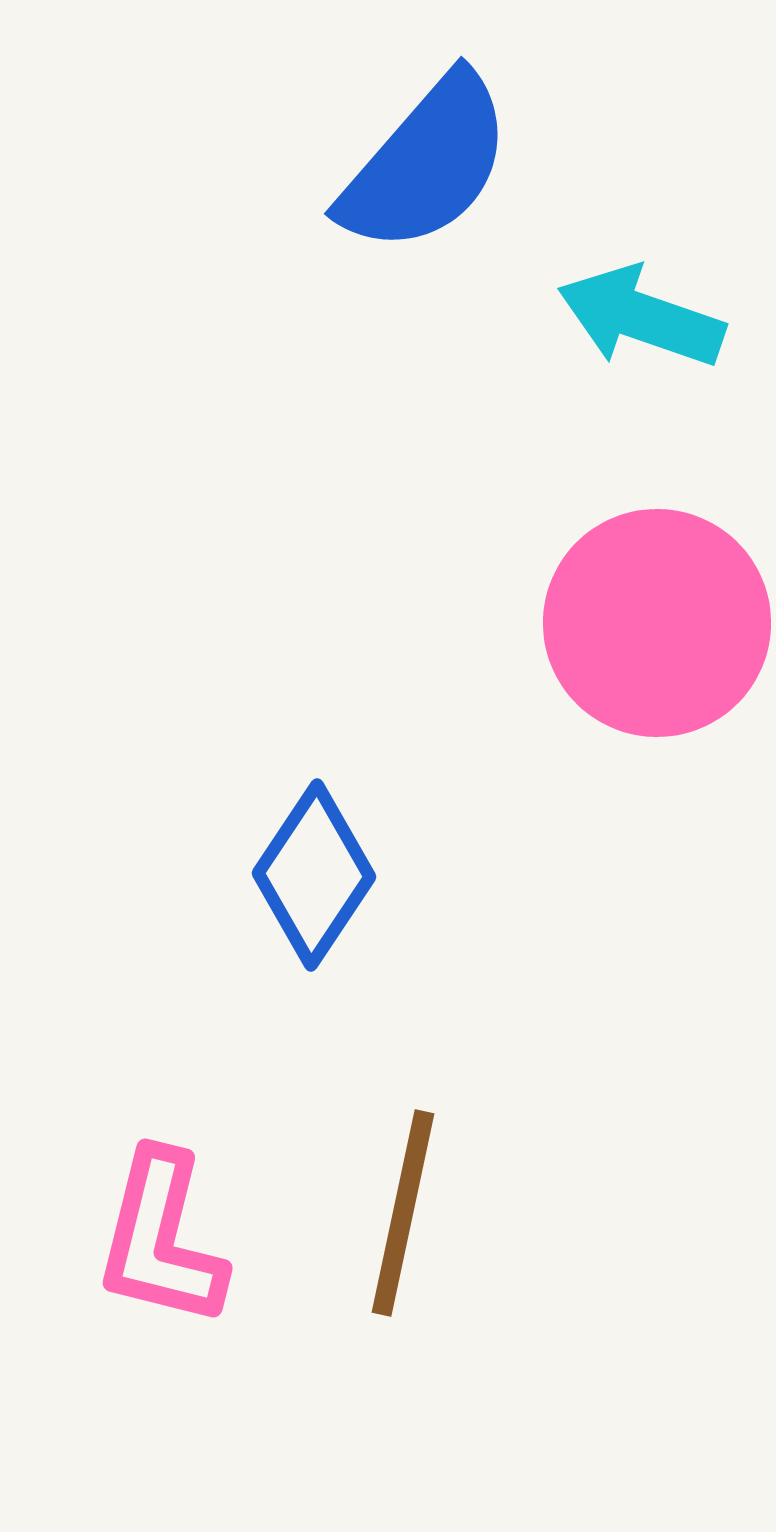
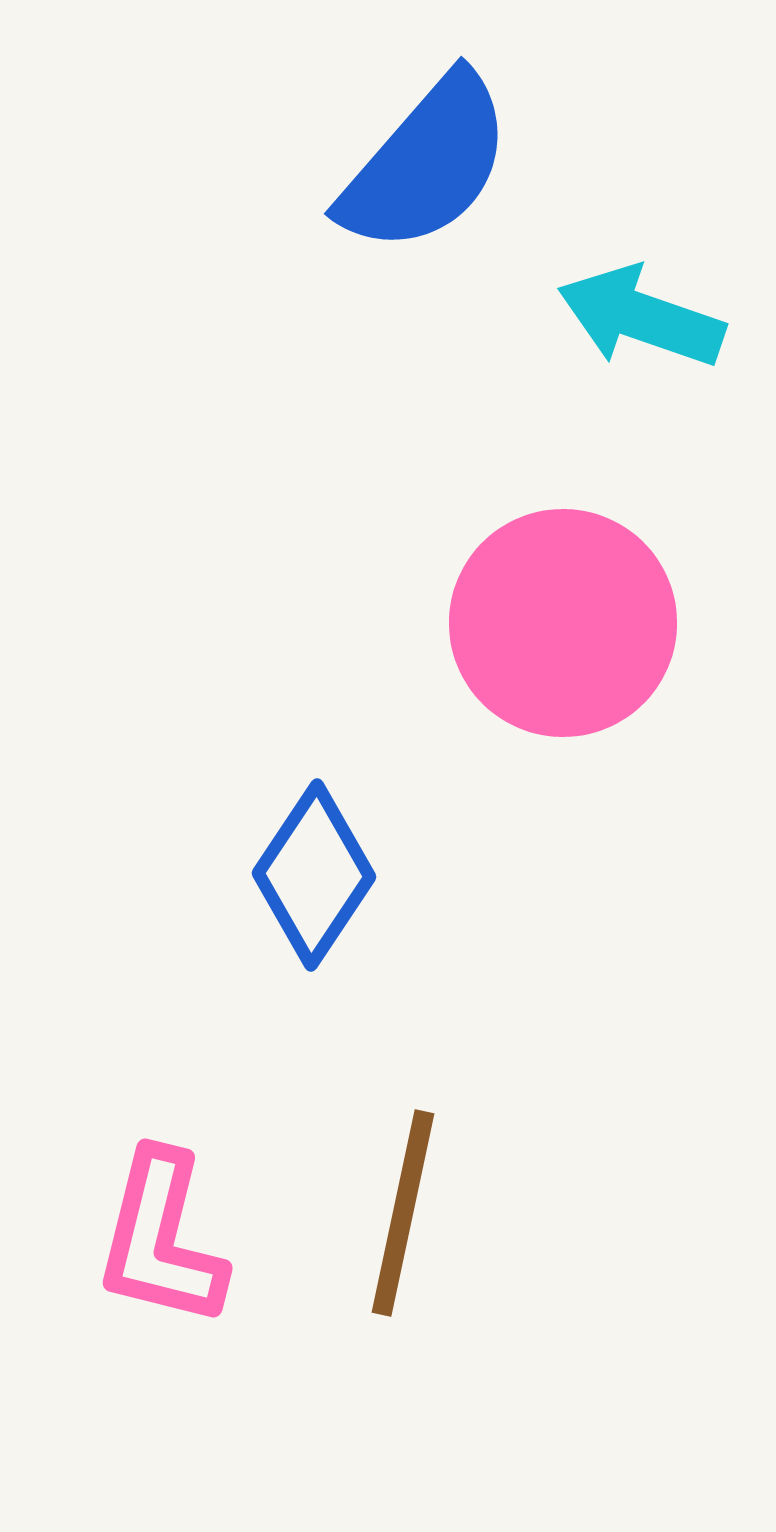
pink circle: moved 94 px left
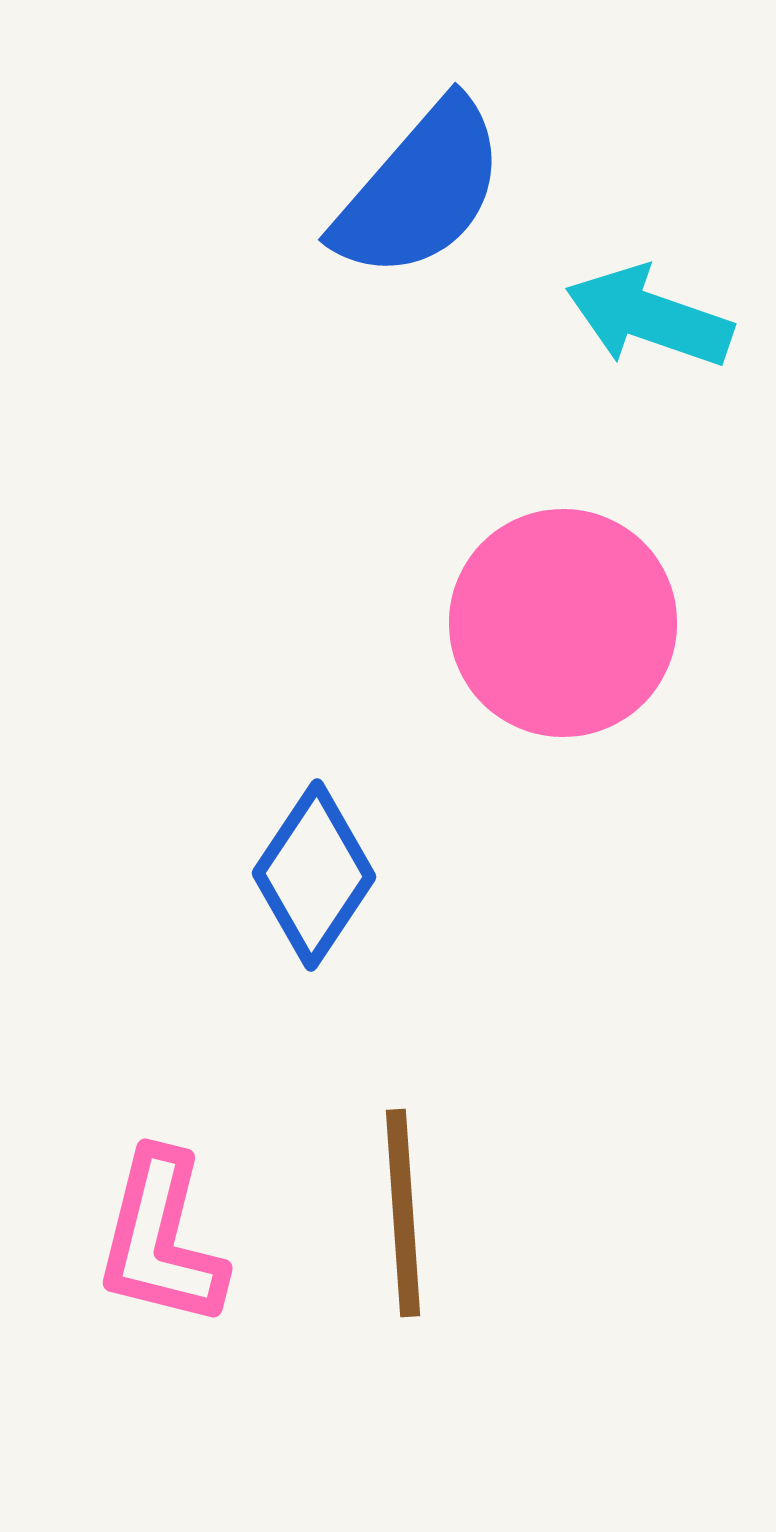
blue semicircle: moved 6 px left, 26 px down
cyan arrow: moved 8 px right
brown line: rotated 16 degrees counterclockwise
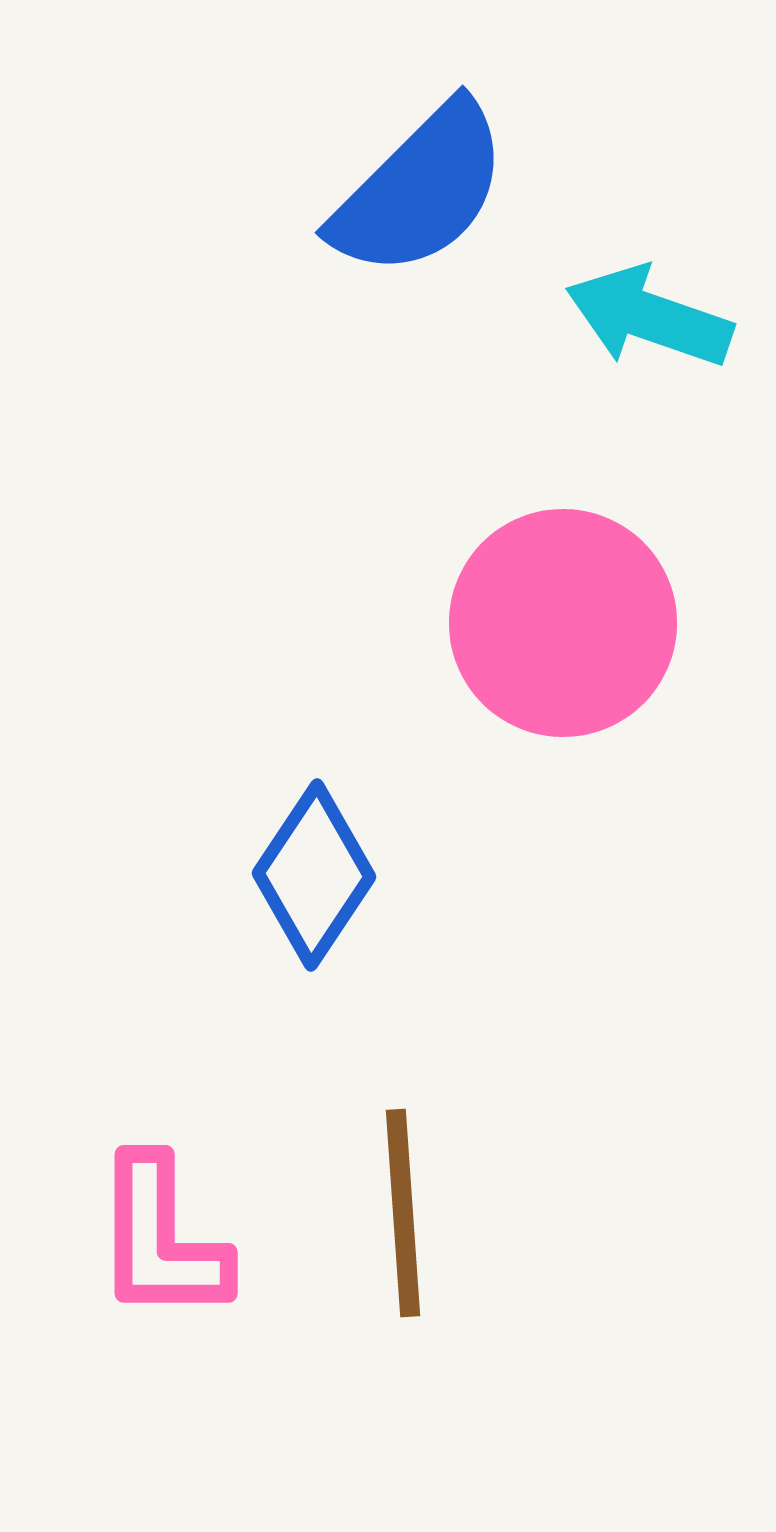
blue semicircle: rotated 4 degrees clockwise
pink L-shape: rotated 14 degrees counterclockwise
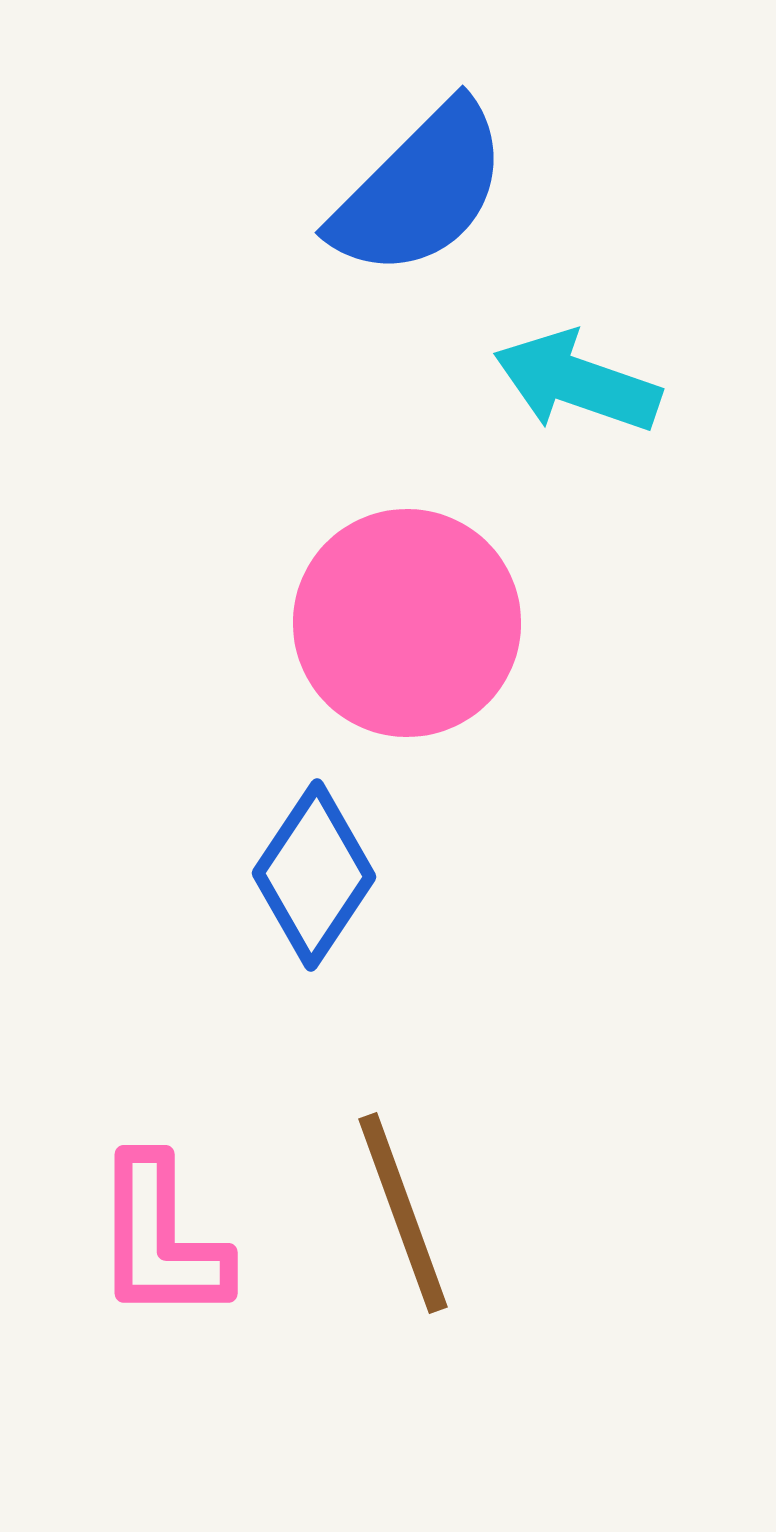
cyan arrow: moved 72 px left, 65 px down
pink circle: moved 156 px left
brown line: rotated 16 degrees counterclockwise
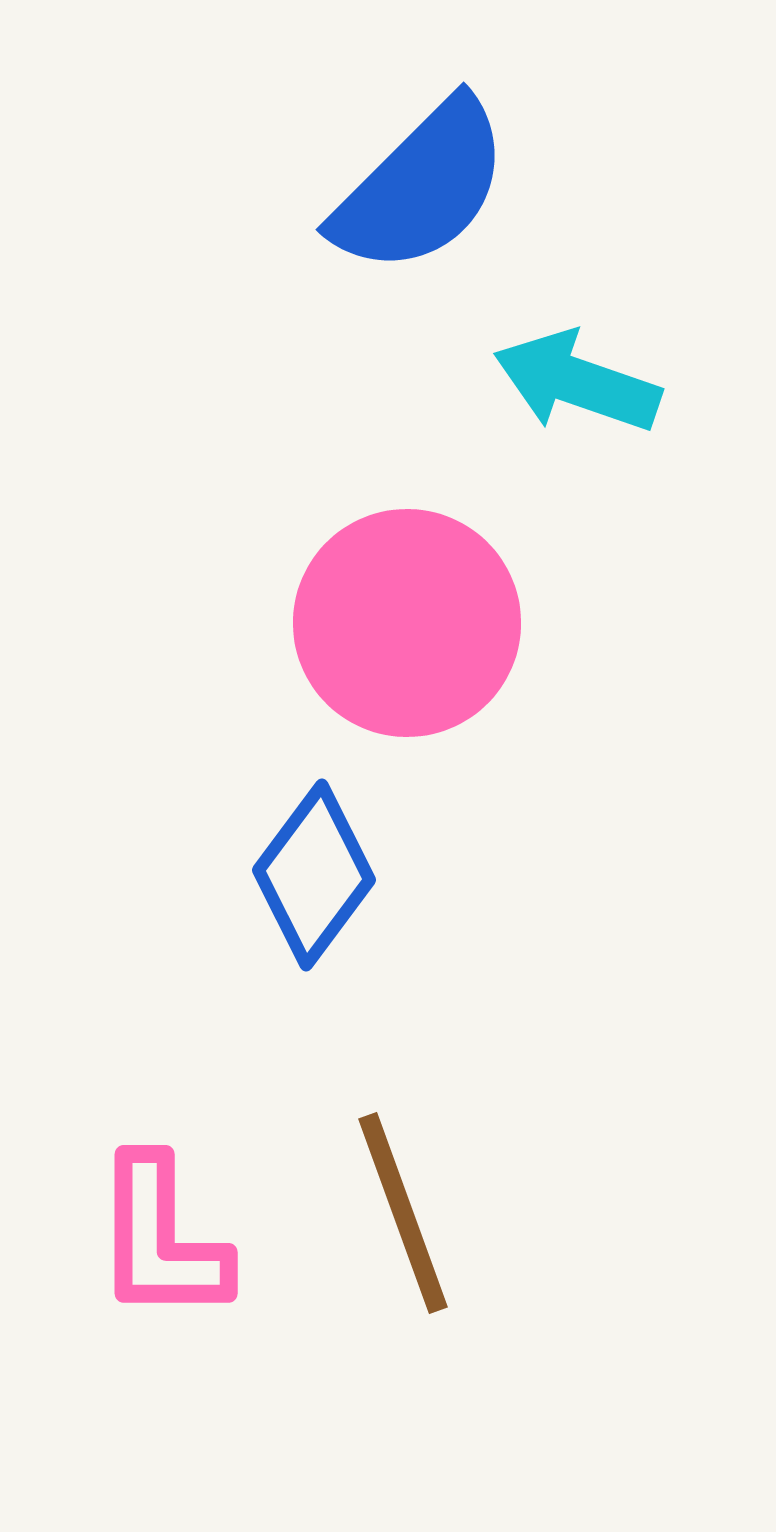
blue semicircle: moved 1 px right, 3 px up
blue diamond: rotated 3 degrees clockwise
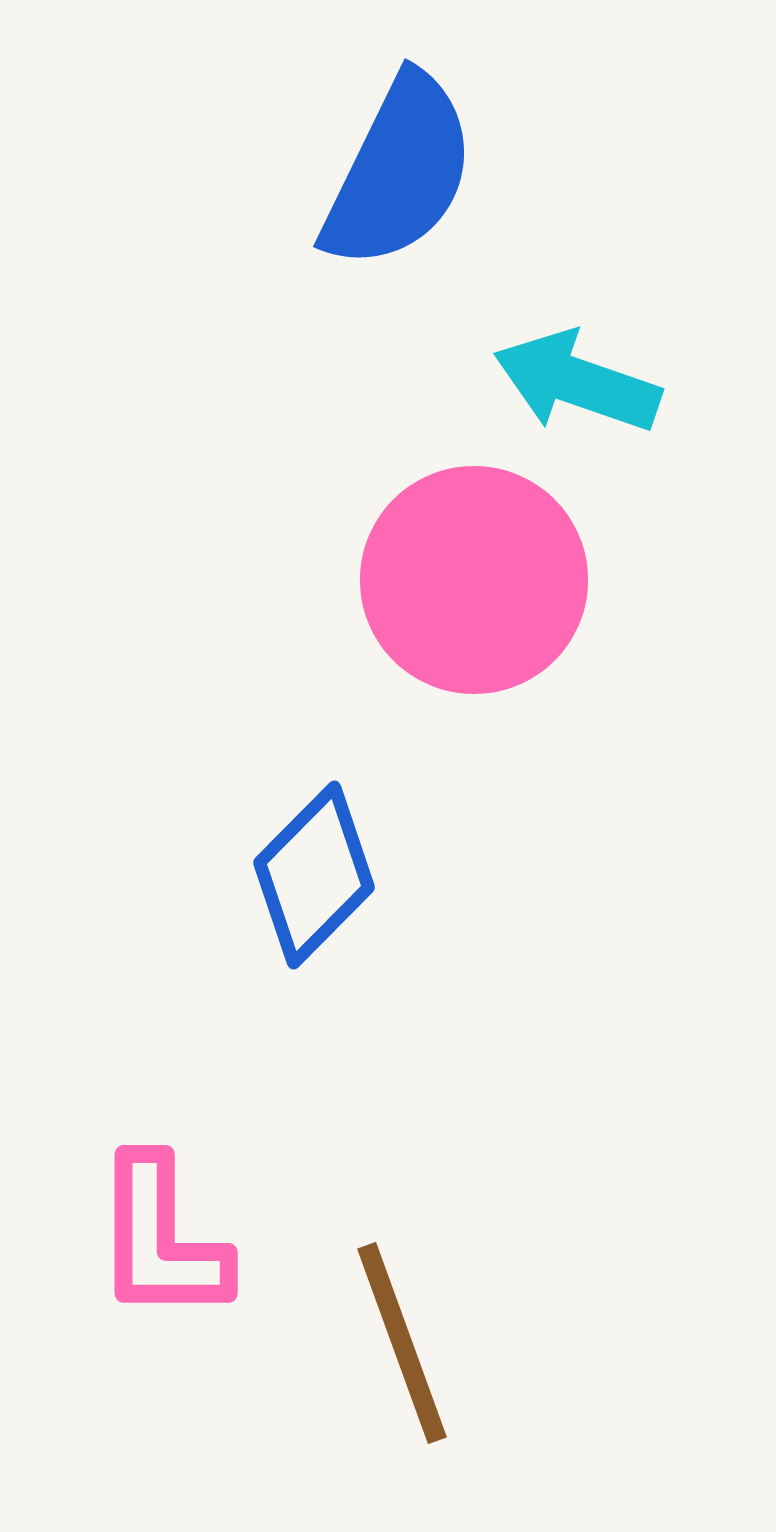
blue semicircle: moved 22 px left, 15 px up; rotated 19 degrees counterclockwise
pink circle: moved 67 px right, 43 px up
blue diamond: rotated 8 degrees clockwise
brown line: moved 1 px left, 130 px down
